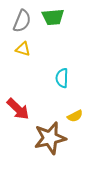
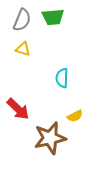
gray semicircle: moved 1 px up
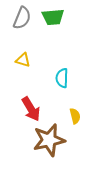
gray semicircle: moved 2 px up
yellow triangle: moved 11 px down
red arrow: moved 13 px right; rotated 15 degrees clockwise
yellow semicircle: rotated 77 degrees counterclockwise
brown star: moved 1 px left, 2 px down
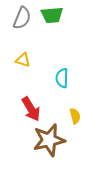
green trapezoid: moved 1 px left, 2 px up
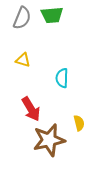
yellow semicircle: moved 4 px right, 7 px down
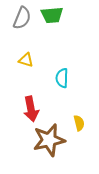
yellow triangle: moved 3 px right
red arrow: rotated 20 degrees clockwise
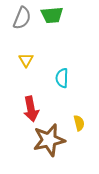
yellow triangle: rotated 42 degrees clockwise
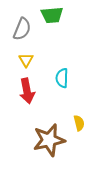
gray semicircle: moved 11 px down
red arrow: moved 4 px left, 18 px up
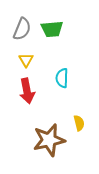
green trapezoid: moved 14 px down
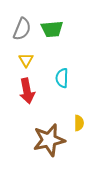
yellow semicircle: rotated 14 degrees clockwise
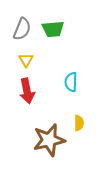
green trapezoid: moved 1 px right
cyan semicircle: moved 9 px right, 4 px down
